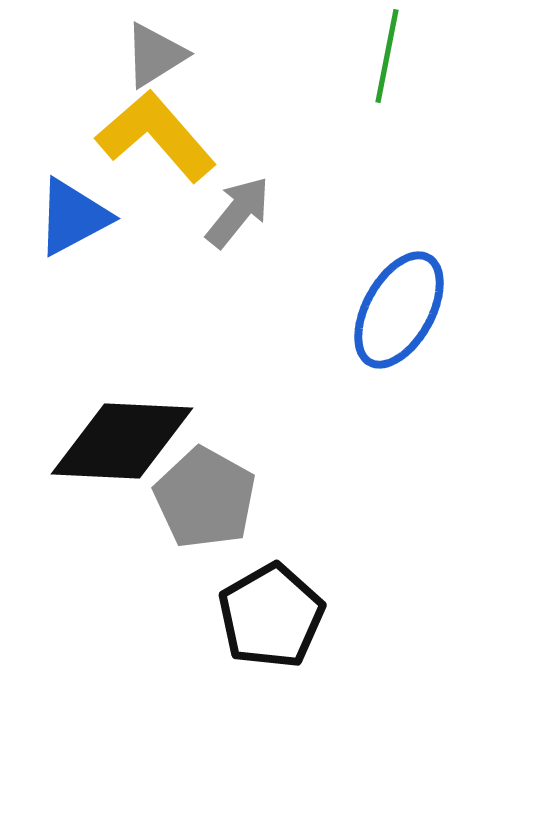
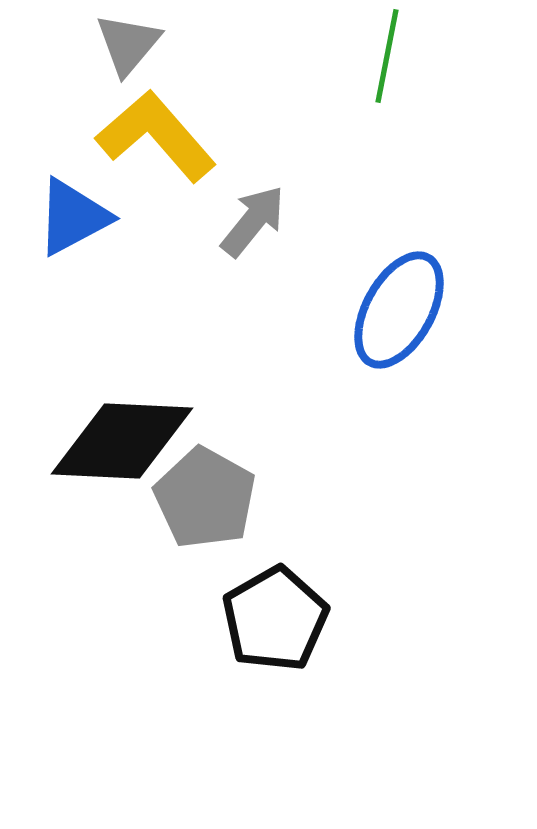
gray triangle: moved 27 px left, 11 px up; rotated 18 degrees counterclockwise
gray arrow: moved 15 px right, 9 px down
black pentagon: moved 4 px right, 3 px down
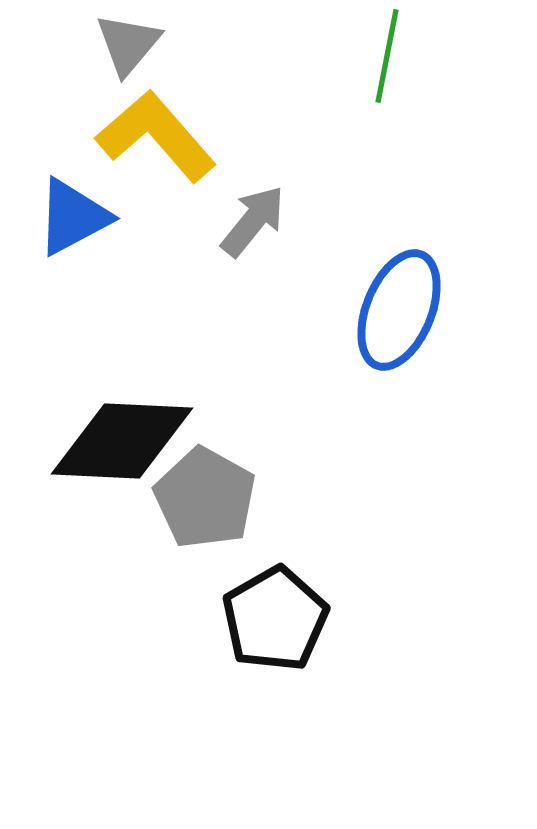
blue ellipse: rotated 7 degrees counterclockwise
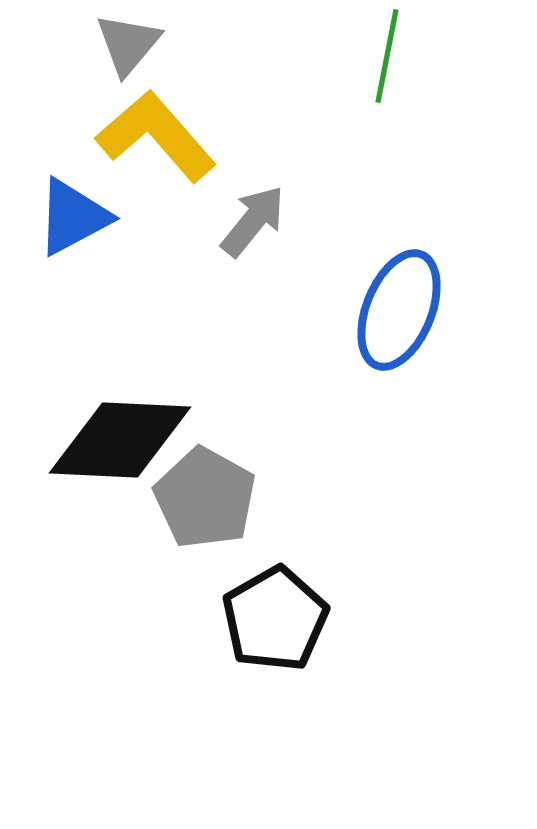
black diamond: moved 2 px left, 1 px up
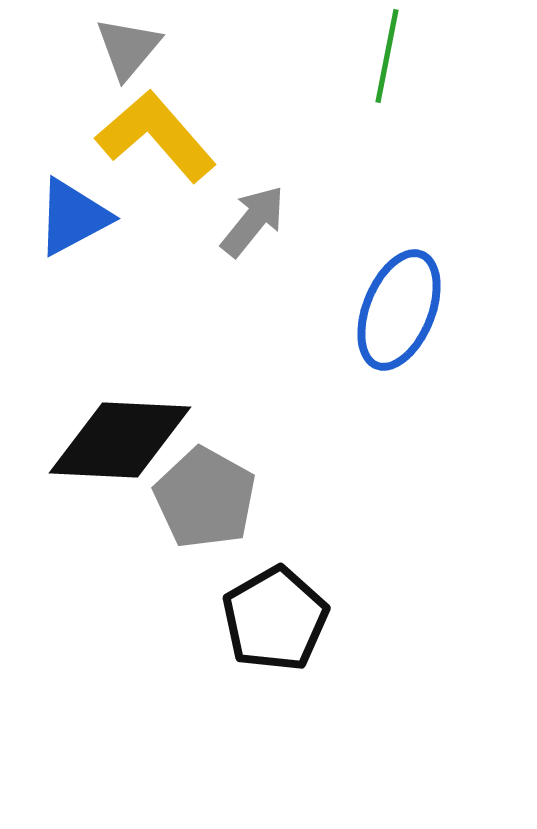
gray triangle: moved 4 px down
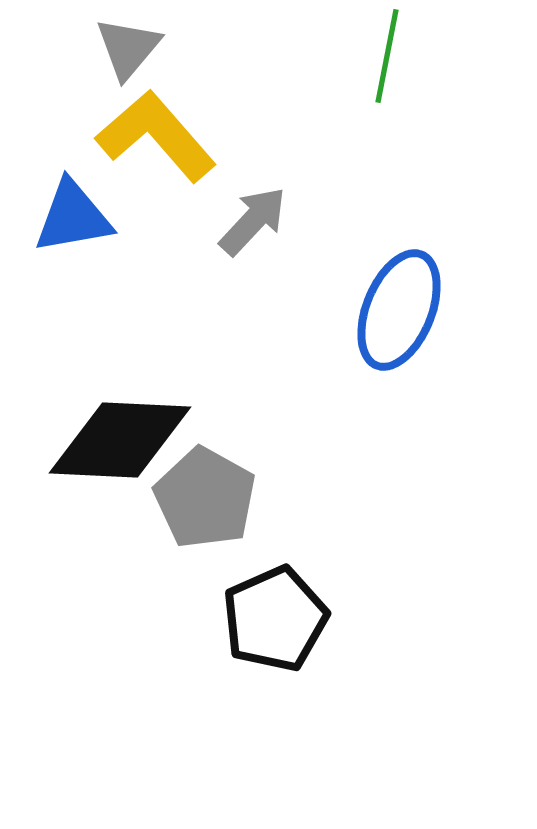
blue triangle: rotated 18 degrees clockwise
gray arrow: rotated 4 degrees clockwise
black pentagon: rotated 6 degrees clockwise
